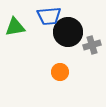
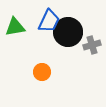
blue trapezoid: moved 5 px down; rotated 60 degrees counterclockwise
orange circle: moved 18 px left
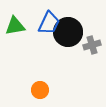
blue trapezoid: moved 2 px down
green triangle: moved 1 px up
orange circle: moved 2 px left, 18 px down
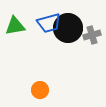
blue trapezoid: rotated 50 degrees clockwise
black circle: moved 4 px up
gray cross: moved 10 px up
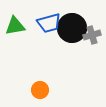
black circle: moved 4 px right
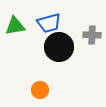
black circle: moved 13 px left, 19 px down
gray cross: rotated 18 degrees clockwise
